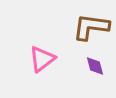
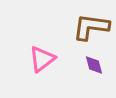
purple diamond: moved 1 px left, 1 px up
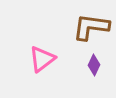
purple diamond: rotated 40 degrees clockwise
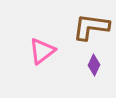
pink triangle: moved 8 px up
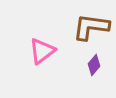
purple diamond: rotated 15 degrees clockwise
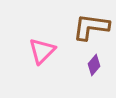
pink triangle: rotated 8 degrees counterclockwise
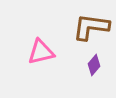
pink triangle: moved 1 px left, 1 px down; rotated 32 degrees clockwise
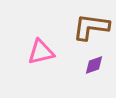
purple diamond: rotated 30 degrees clockwise
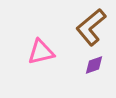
brown L-shape: rotated 48 degrees counterclockwise
